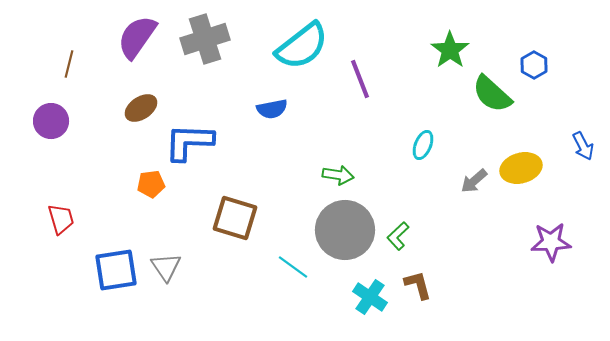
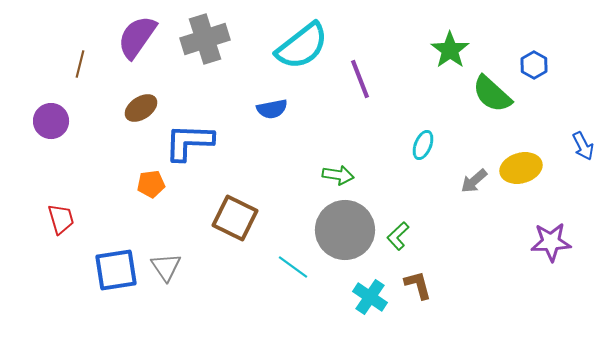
brown line: moved 11 px right
brown square: rotated 9 degrees clockwise
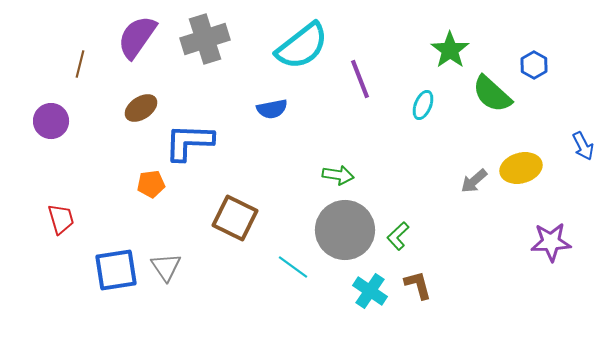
cyan ellipse: moved 40 px up
cyan cross: moved 6 px up
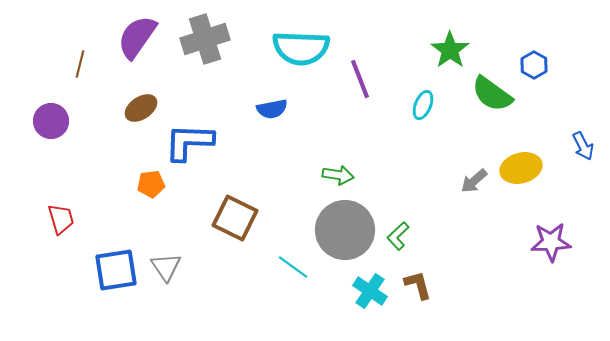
cyan semicircle: moved 1 px left, 2 px down; rotated 40 degrees clockwise
green semicircle: rotated 6 degrees counterclockwise
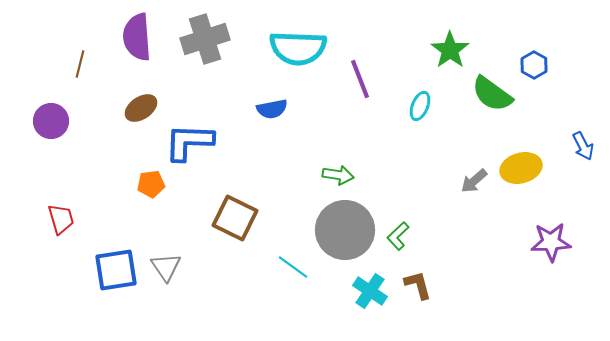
purple semicircle: rotated 39 degrees counterclockwise
cyan semicircle: moved 3 px left
cyan ellipse: moved 3 px left, 1 px down
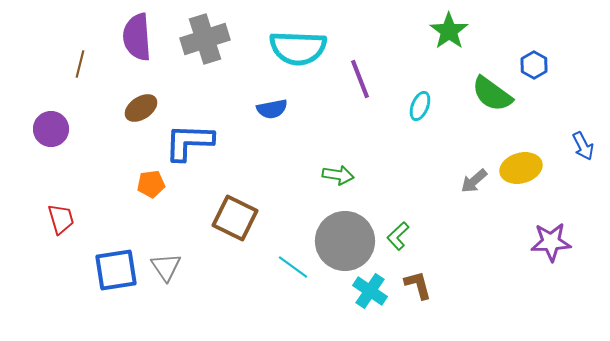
green star: moved 1 px left, 19 px up
purple circle: moved 8 px down
gray circle: moved 11 px down
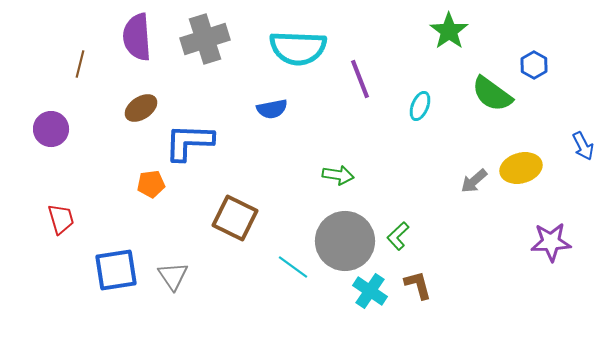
gray triangle: moved 7 px right, 9 px down
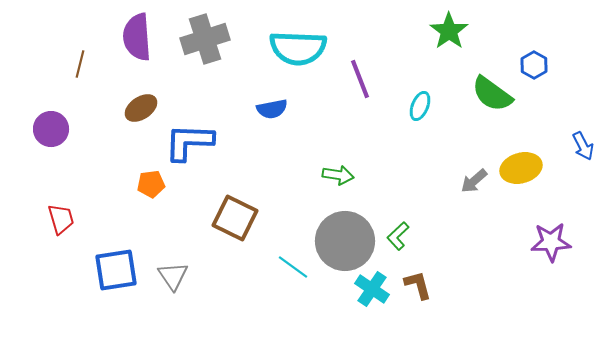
cyan cross: moved 2 px right, 2 px up
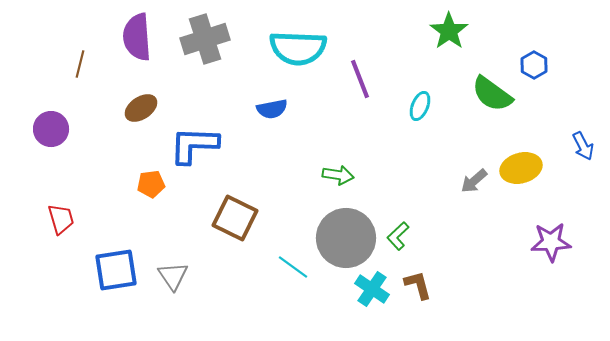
blue L-shape: moved 5 px right, 3 px down
gray circle: moved 1 px right, 3 px up
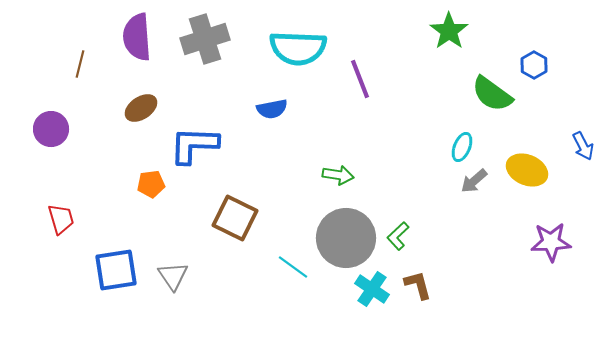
cyan ellipse: moved 42 px right, 41 px down
yellow ellipse: moved 6 px right, 2 px down; rotated 39 degrees clockwise
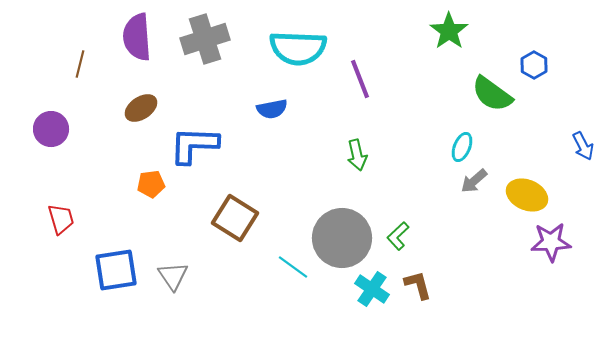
yellow ellipse: moved 25 px down
green arrow: moved 19 px right, 20 px up; rotated 68 degrees clockwise
brown square: rotated 6 degrees clockwise
gray circle: moved 4 px left
